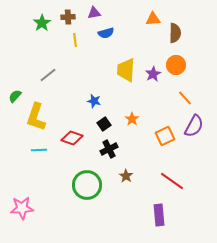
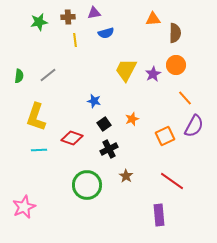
green star: moved 3 px left, 1 px up; rotated 24 degrees clockwise
yellow trapezoid: rotated 25 degrees clockwise
green semicircle: moved 4 px right, 20 px up; rotated 144 degrees clockwise
orange star: rotated 16 degrees clockwise
pink star: moved 2 px right, 1 px up; rotated 20 degrees counterclockwise
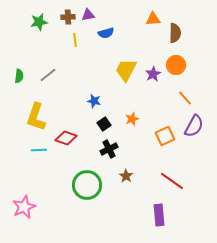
purple triangle: moved 6 px left, 2 px down
red diamond: moved 6 px left
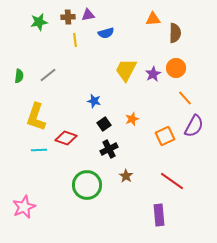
orange circle: moved 3 px down
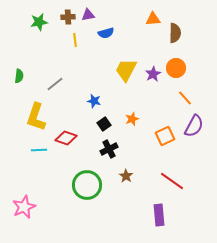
gray line: moved 7 px right, 9 px down
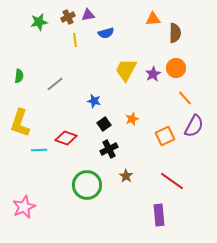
brown cross: rotated 24 degrees counterclockwise
yellow L-shape: moved 16 px left, 6 px down
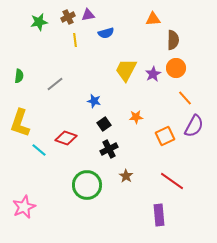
brown semicircle: moved 2 px left, 7 px down
orange star: moved 4 px right, 2 px up; rotated 16 degrees clockwise
cyan line: rotated 42 degrees clockwise
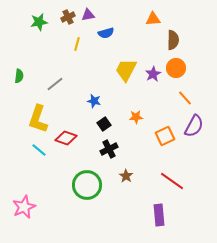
yellow line: moved 2 px right, 4 px down; rotated 24 degrees clockwise
yellow L-shape: moved 18 px right, 4 px up
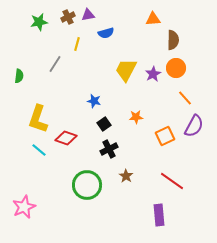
gray line: moved 20 px up; rotated 18 degrees counterclockwise
